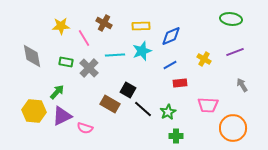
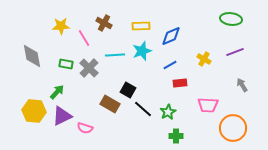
green rectangle: moved 2 px down
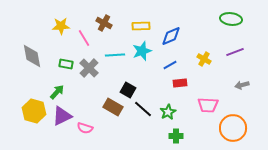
gray arrow: rotated 72 degrees counterclockwise
brown rectangle: moved 3 px right, 3 px down
yellow hexagon: rotated 10 degrees clockwise
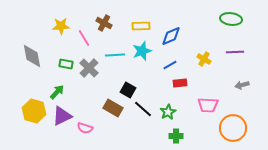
purple line: rotated 18 degrees clockwise
brown rectangle: moved 1 px down
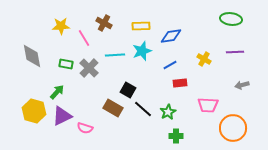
blue diamond: rotated 15 degrees clockwise
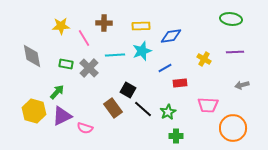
brown cross: rotated 28 degrees counterclockwise
blue line: moved 5 px left, 3 px down
brown rectangle: rotated 24 degrees clockwise
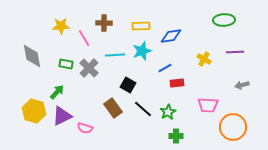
green ellipse: moved 7 px left, 1 px down; rotated 10 degrees counterclockwise
red rectangle: moved 3 px left
black square: moved 5 px up
orange circle: moved 1 px up
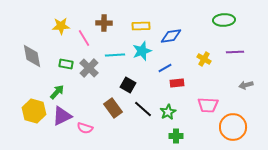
gray arrow: moved 4 px right
